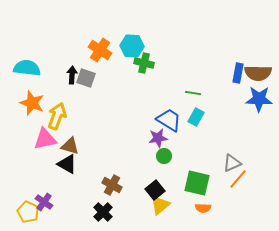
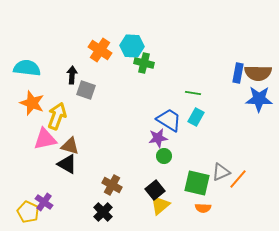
gray square: moved 12 px down
gray triangle: moved 11 px left, 9 px down
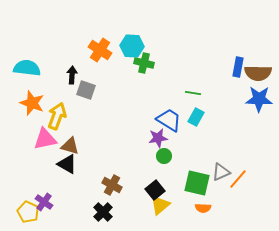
blue rectangle: moved 6 px up
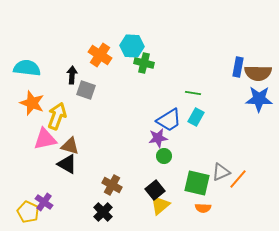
orange cross: moved 5 px down
blue trapezoid: rotated 116 degrees clockwise
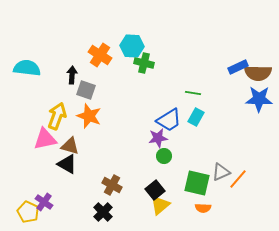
blue rectangle: rotated 54 degrees clockwise
orange star: moved 57 px right, 13 px down
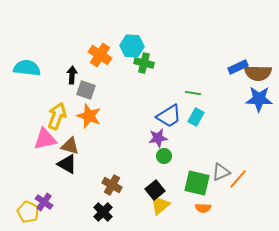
blue trapezoid: moved 4 px up
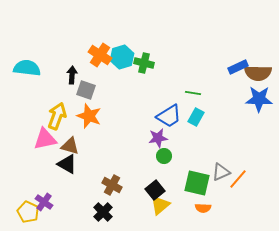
cyan hexagon: moved 10 px left, 11 px down; rotated 20 degrees counterclockwise
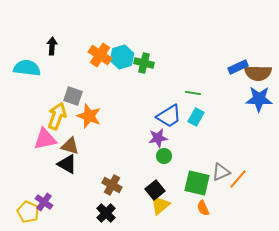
black arrow: moved 20 px left, 29 px up
gray square: moved 13 px left, 6 px down
orange semicircle: rotated 63 degrees clockwise
black cross: moved 3 px right, 1 px down
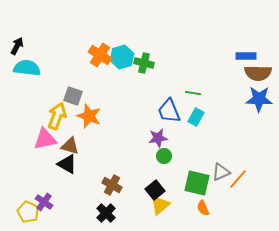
black arrow: moved 35 px left; rotated 24 degrees clockwise
blue rectangle: moved 8 px right, 11 px up; rotated 24 degrees clockwise
blue trapezoid: moved 5 px up; rotated 100 degrees clockwise
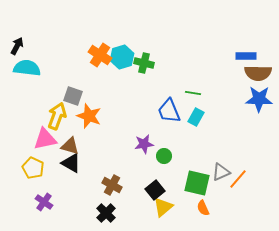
purple star: moved 14 px left, 6 px down
black triangle: moved 4 px right, 1 px up
yellow triangle: moved 3 px right, 2 px down
yellow pentagon: moved 5 px right, 44 px up
